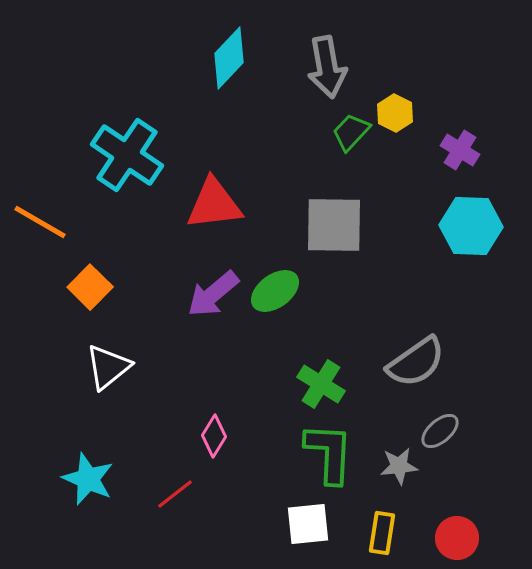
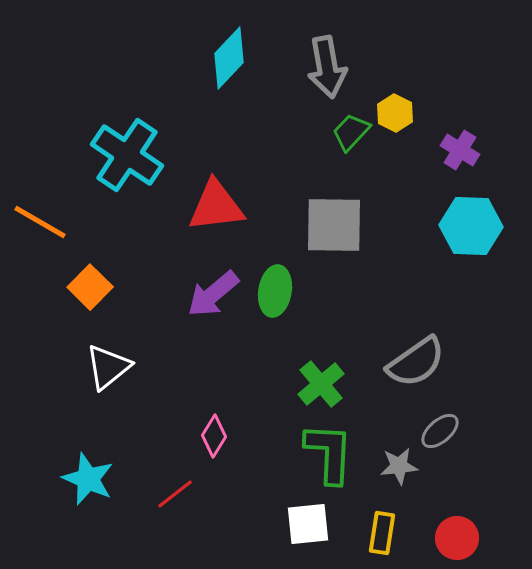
red triangle: moved 2 px right, 2 px down
green ellipse: rotated 45 degrees counterclockwise
green cross: rotated 18 degrees clockwise
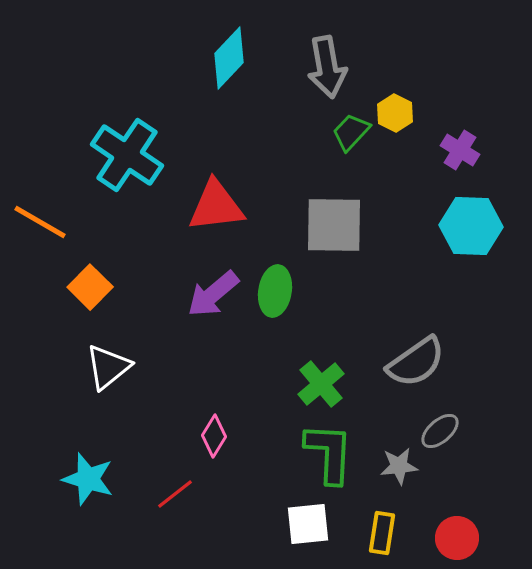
cyan star: rotated 6 degrees counterclockwise
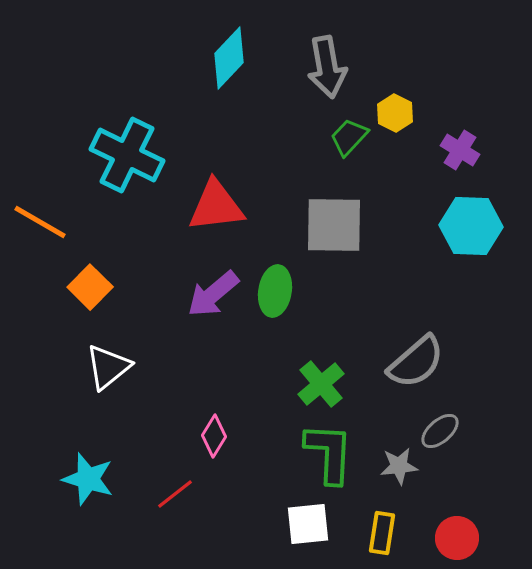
green trapezoid: moved 2 px left, 5 px down
cyan cross: rotated 8 degrees counterclockwise
gray semicircle: rotated 6 degrees counterclockwise
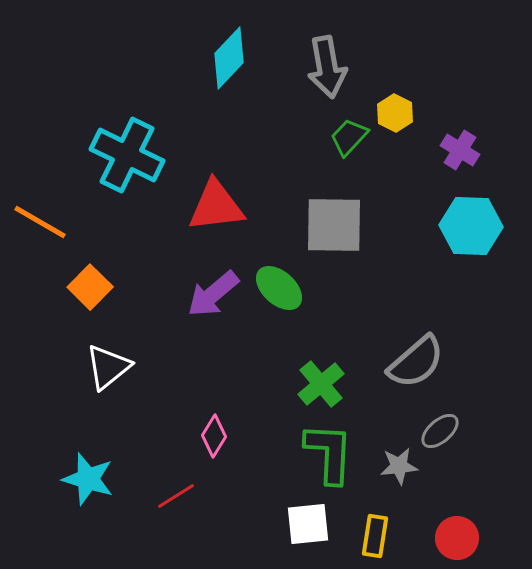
green ellipse: moved 4 px right, 3 px up; rotated 57 degrees counterclockwise
red line: moved 1 px right, 2 px down; rotated 6 degrees clockwise
yellow rectangle: moved 7 px left, 3 px down
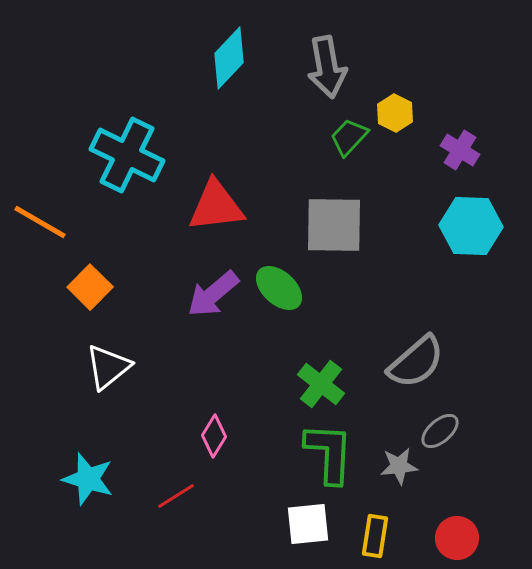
green cross: rotated 12 degrees counterclockwise
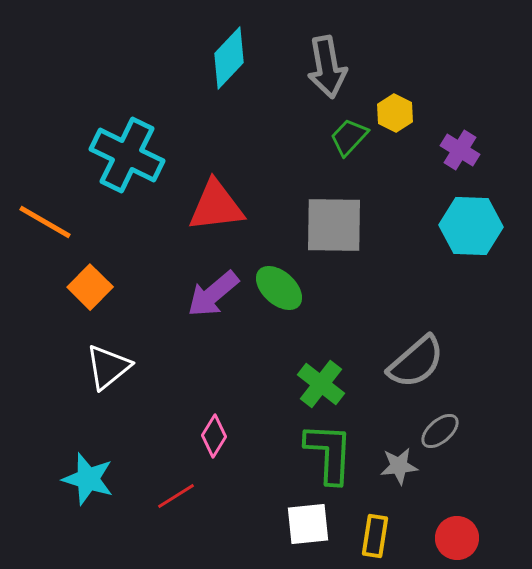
orange line: moved 5 px right
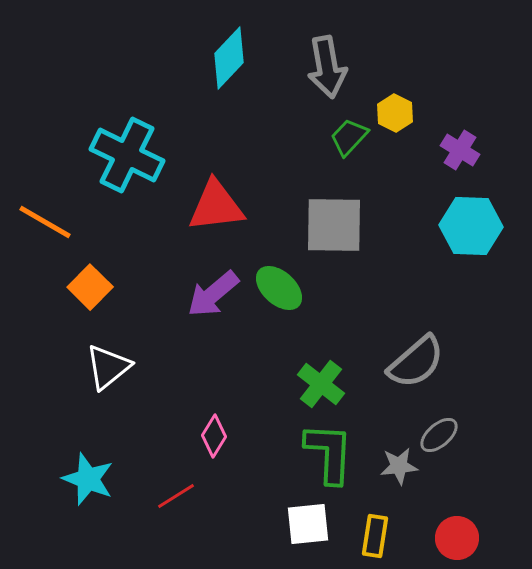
gray ellipse: moved 1 px left, 4 px down
cyan star: rotated 4 degrees clockwise
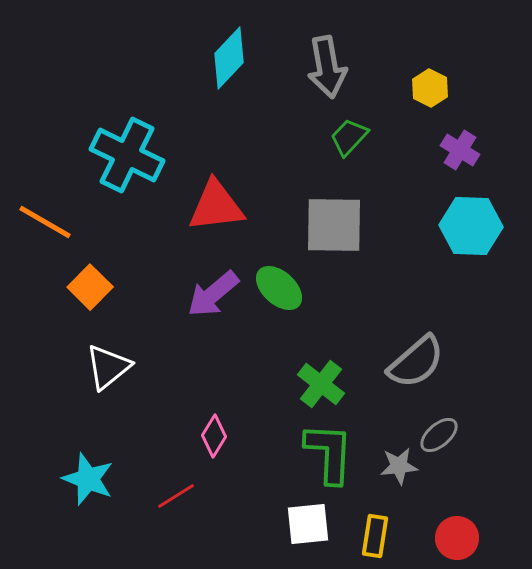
yellow hexagon: moved 35 px right, 25 px up
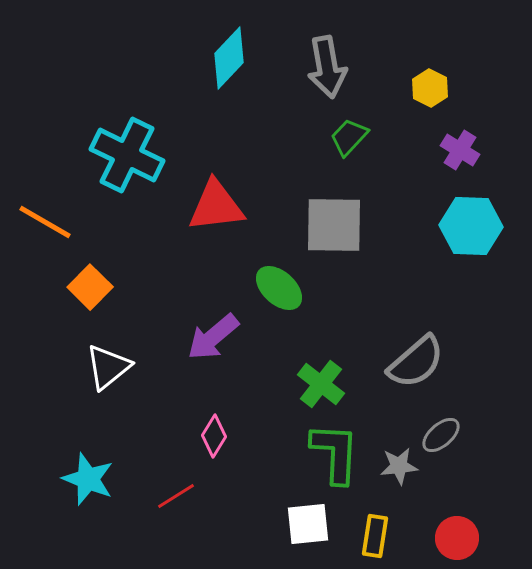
purple arrow: moved 43 px down
gray ellipse: moved 2 px right
green L-shape: moved 6 px right
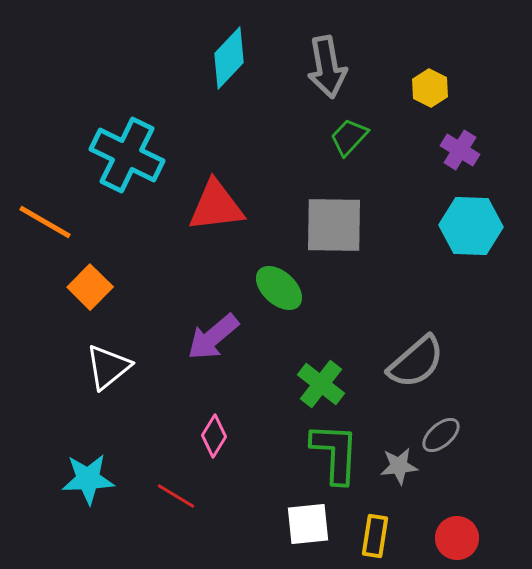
cyan star: rotated 24 degrees counterclockwise
red line: rotated 63 degrees clockwise
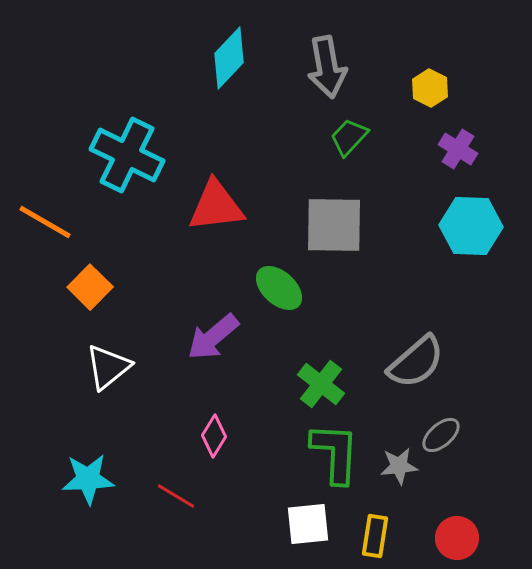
purple cross: moved 2 px left, 1 px up
